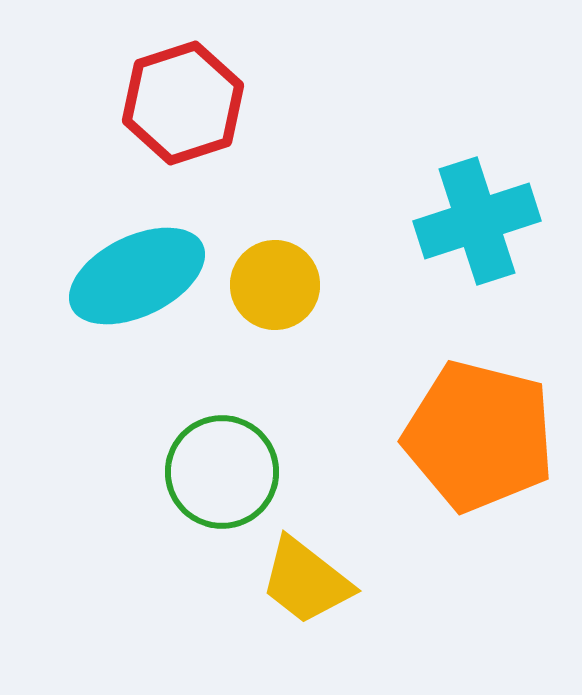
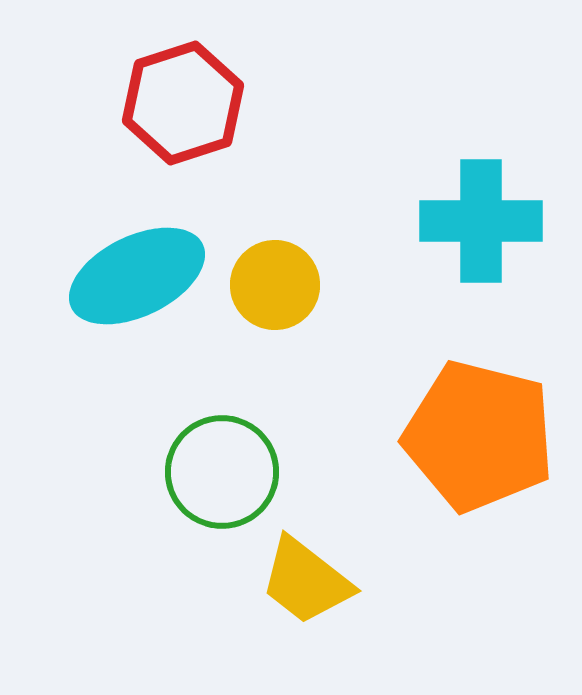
cyan cross: moved 4 px right; rotated 18 degrees clockwise
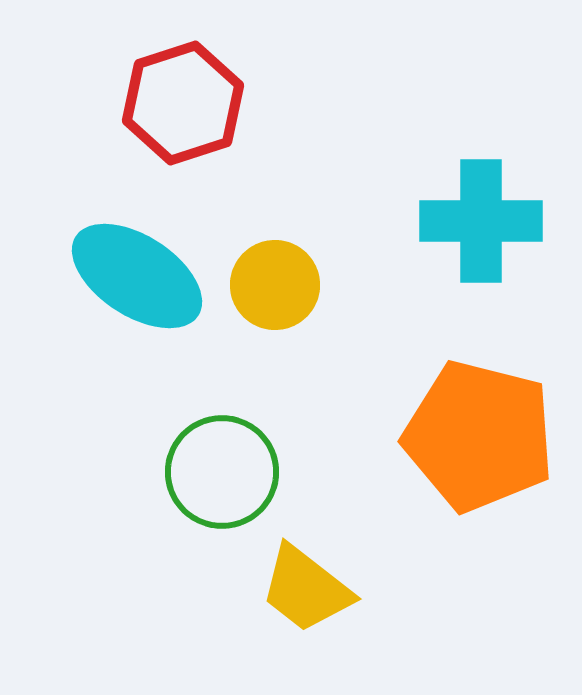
cyan ellipse: rotated 59 degrees clockwise
yellow trapezoid: moved 8 px down
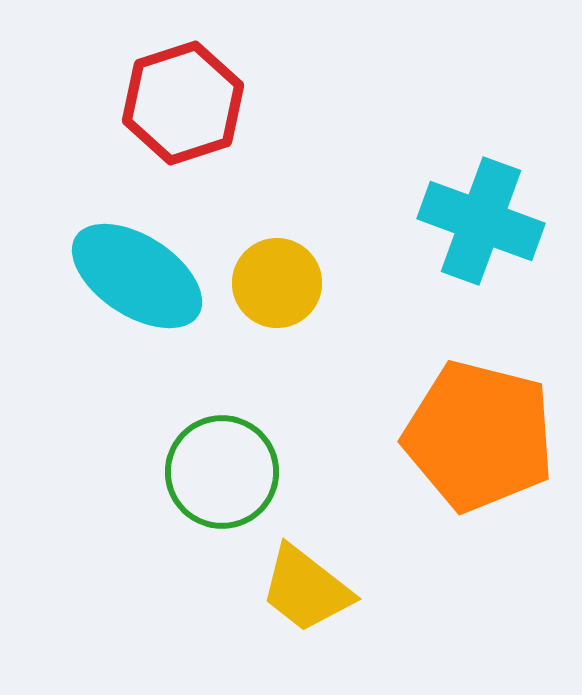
cyan cross: rotated 20 degrees clockwise
yellow circle: moved 2 px right, 2 px up
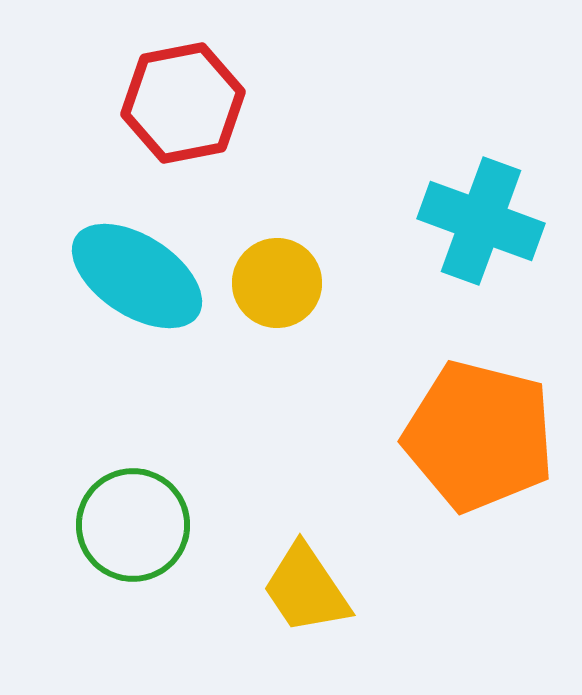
red hexagon: rotated 7 degrees clockwise
green circle: moved 89 px left, 53 px down
yellow trapezoid: rotated 18 degrees clockwise
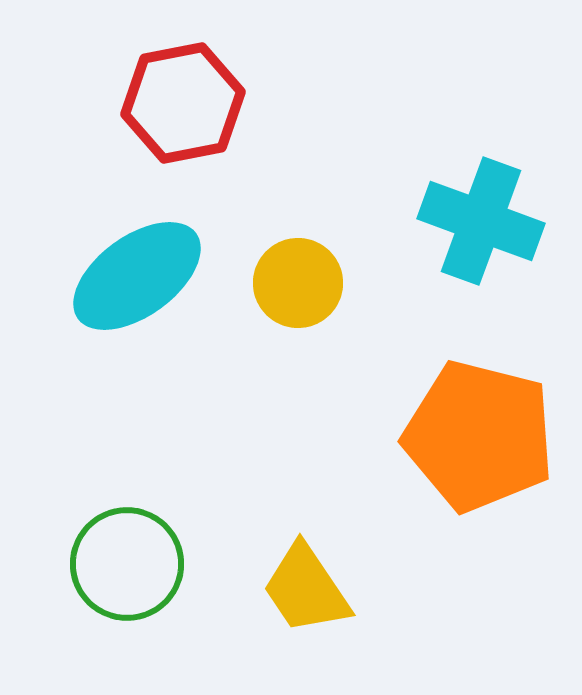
cyan ellipse: rotated 69 degrees counterclockwise
yellow circle: moved 21 px right
green circle: moved 6 px left, 39 px down
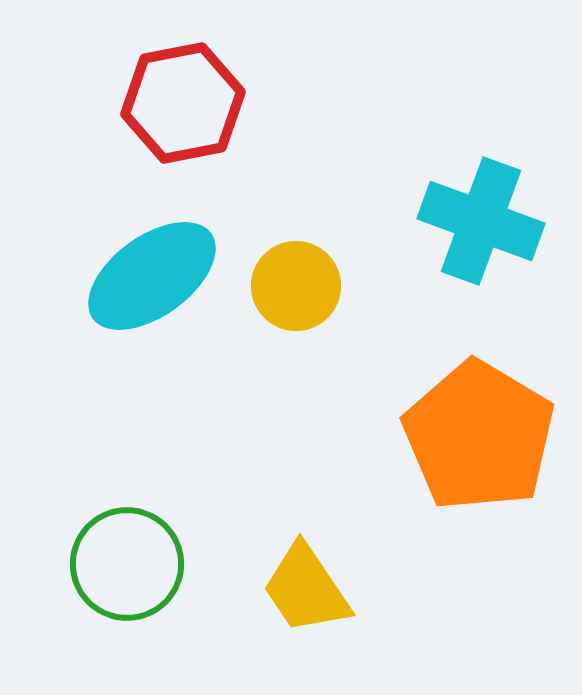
cyan ellipse: moved 15 px right
yellow circle: moved 2 px left, 3 px down
orange pentagon: rotated 17 degrees clockwise
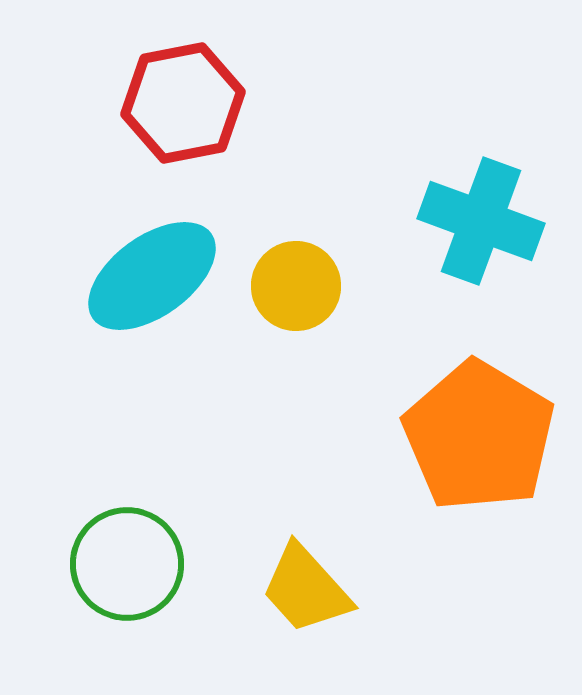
yellow trapezoid: rotated 8 degrees counterclockwise
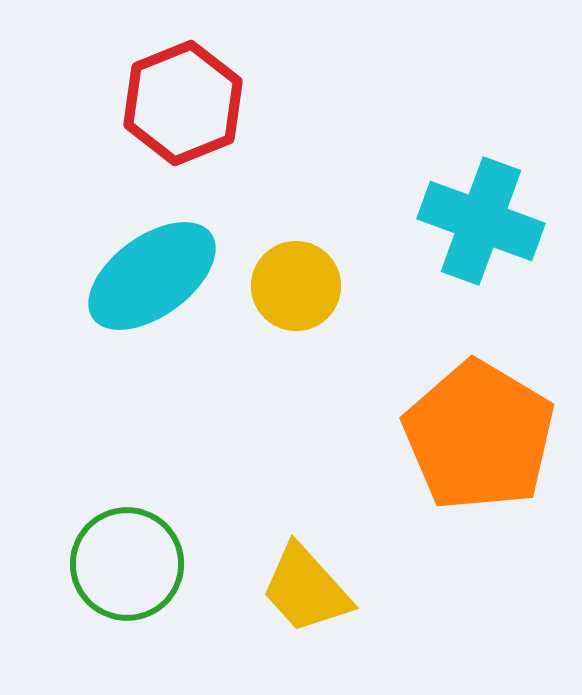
red hexagon: rotated 11 degrees counterclockwise
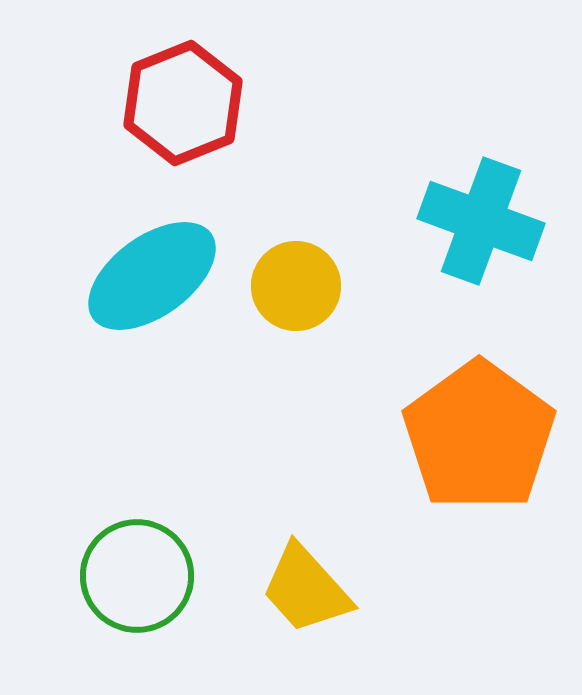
orange pentagon: rotated 5 degrees clockwise
green circle: moved 10 px right, 12 px down
